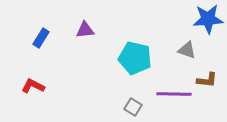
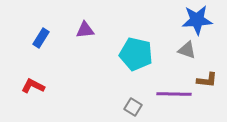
blue star: moved 11 px left, 1 px down
cyan pentagon: moved 1 px right, 4 px up
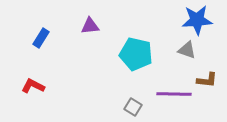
purple triangle: moved 5 px right, 4 px up
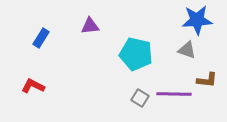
gray square: moved 7 px right, 9 px up
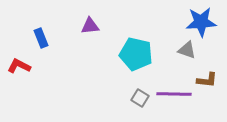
blue star: moved 4 px right, 2 px down
blue rectangle: rotated 54 degrees counterclockwise
red L-shape: moved 14 px left, 20 px up
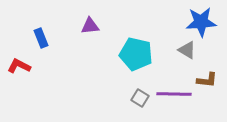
gray triangle: rotated 12 degrees clockwise
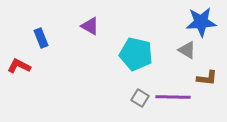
purple triangle: rotated 36 degrees clockwise
brown L-shape: moved 2 px up
purple line: moved 1 px left, 3 px down
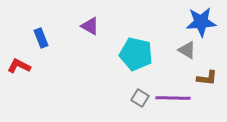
purple line: moved 1 px down
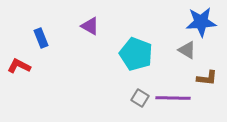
cyan pentagon: rotated 8 degrees clockwise
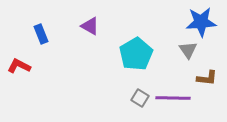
blue rectangle: moved 4 px up
gray triangle: moved 1 px right; rotated 24 degrees clockwise
cyan pentagon: rotated 20 degrees clockwise
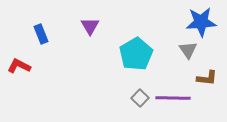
purple triangle: rotated 30 degrees clockwise
gray square: rotated 12 degrees clockwise
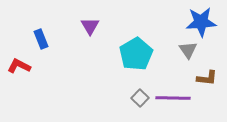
blue rectangle: moved 5 px down
